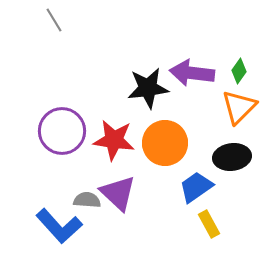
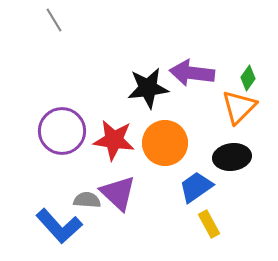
green diamond: moved 9 px right, 7 px down
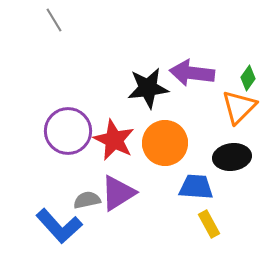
purple circle: moved 6 px right
red star: rotated 18 degrees clockwise
blue trapezoid: rotated 39 degrees clockwise
purple triangle: rotated 45 degrees clockwise
gray semicircle: rotated 16 degrees counterclockwise
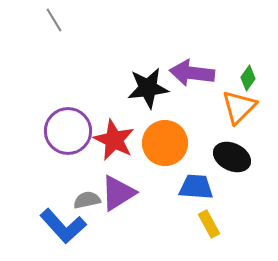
black ellipse: rotated 33 degrees clockwise
blue L-shape: moved 4 px right
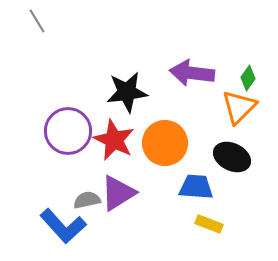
gray line: moved 17 px left, 1 px down
black star: moved 21 px left, 4 px down
yellow rectangle: rotated 40 degrees counterclockwise
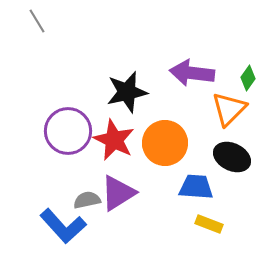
black star: rotated 6 degrees counterclockwise
orange triangle: moved 10 px left, 2 px down
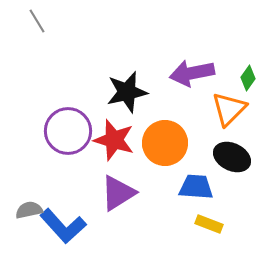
purple arrow: rotated 18 degrees counterclockwise
red star: rotated 9 degrees counterclockwise
gray semicircle: moved 58 px left, 10 px down
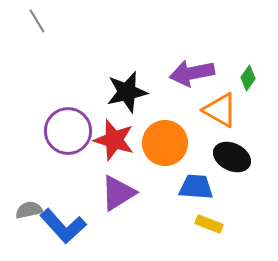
orange triangle: moved 9 px left, 1 px down; rotated 45 degrees counterclockwise
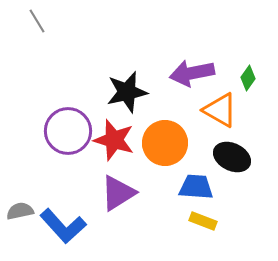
gray semicircle: moved 9 px left, 1 px down
yellow rectangle: moved 6 px left, 3 px up
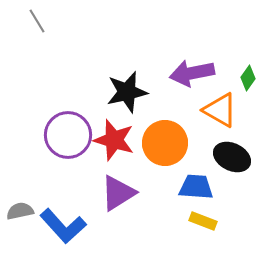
purple circle: moved 4 px down
